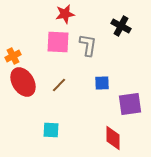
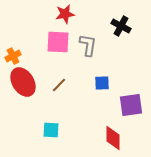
purple square: moved 1 px right, 1 px down
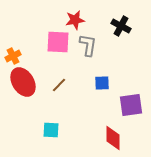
red star: moved 10 px right, 6 px down
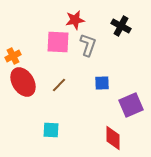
gray L-shape: rotated 10 degrees clockwise
purple square: rotated 15 degrees counterclockwise
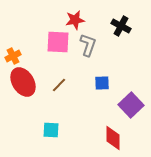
purple square: rotated 20 degrees counterclockwise
